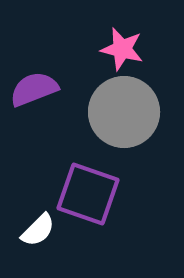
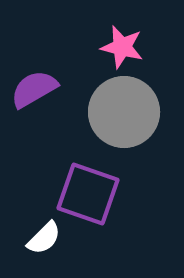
pink star: moved 2 px up
purple semicircle: rotated 9 degrees counterclockwise
white semicircle: moved 6 px right, 8 px down
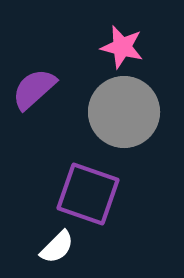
purple semicircle: rotated 12 degrees counterclockwise
white semicircle: moved 13 px right, 9 px down
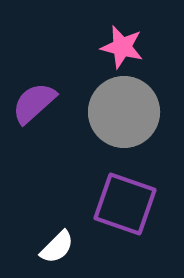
purple semicircle: moved 14 px down
purple square: moved 37 px right, 10 px down
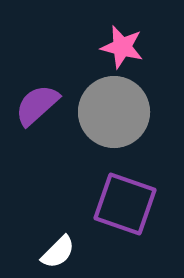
purple semicircle: moved 3 px right, 2 px down
gray circle: moved 10 px left
white semicircle: moved 1 px right, 5 px down
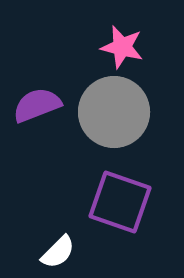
purple semicircle: rotated 21 degrees clockwise
purple square: moved 5 px left, 2 px up
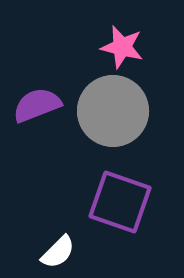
gray circle: moved 1 px left, 1 px up
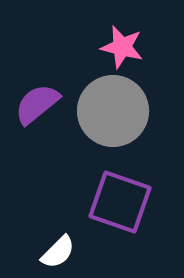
purple semicircle: moved 1 px up; rotated 18 degrees counterclockwise
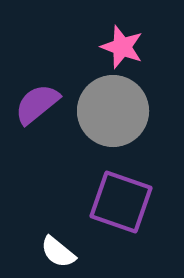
pink star: rotated 6 degrees clockwise
purple square: moved 1 px right
white semicircle: rotated 84 degrees clockwise
